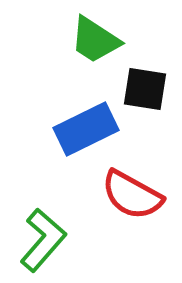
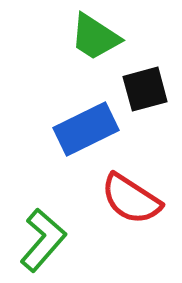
green trapezoid: moved 3 px up
black square: rotated 24 degrees counterclockwise
red semicircle: moved 1 px left, 4 px down; rotated 4 degrees clockwise
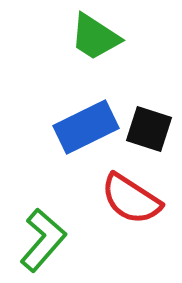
black square: moved 4 px right, 40 px down; rotated 33 degrees clockwise
blue rectangle: moved 2 px up
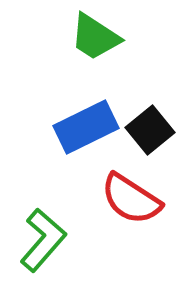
black square: moved 1 px right, 1 px down; rotated 33 degrees clockwise
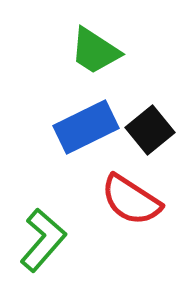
green trapezoid: moved 14 px down
red semicircle: moved 1 px down
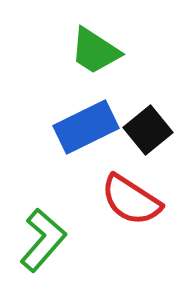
black square: moved 2 px left
